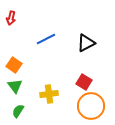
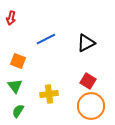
orange square: moved 4 px right, 4 px up; rotated 14 degrees counterclockwise
red square: moved 4 px right, 1 px up
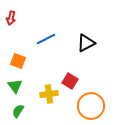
red square: moved 18 px left
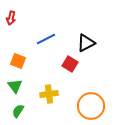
red square: moved 17 px up
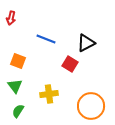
blue line: rotated 48 degrees clockwise
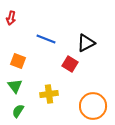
orange circle: moved 2 px right
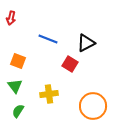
blue line: moved 2 px right
